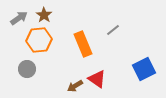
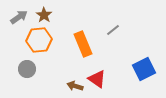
gray arrow: moved 1 px up
brown arrow: rotated 49 degrees clockwise
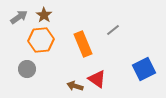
orange hexagon: moved 2 px right
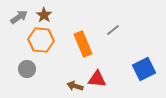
orange hexagon: rotated 10 degrees clockwise
red triangle: rotated 30 degrees counterclockwise
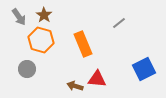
gray arrow: rotated 90 degrees clockwise
gray line: moved 6 px right, 7 px up
orange hexagon: rotated 10 degrees clockwise
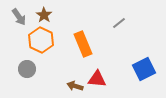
orange hexagon: rotated 10 degrees clockwise
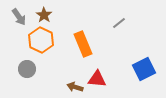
brown arrow: moved 1 px down
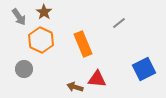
brown star: moved 3 px up
gray circle: moved 3 px left
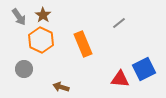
brown star: moved 1 px left, 3 px down
red triangle: moved 23 px right
brown arrow: moved 14 px left
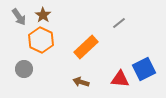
orange rectangle: moved 3 px right, 3 px down; rotated 70 degrees clockwise
brown arrow: moved 20 px right, 5 px up
